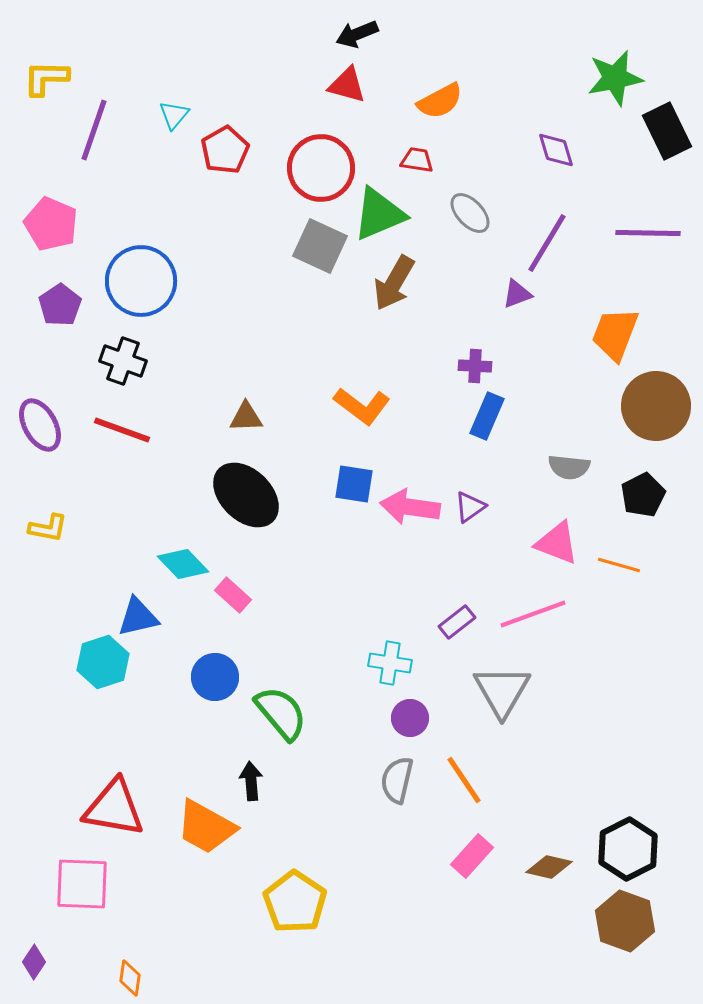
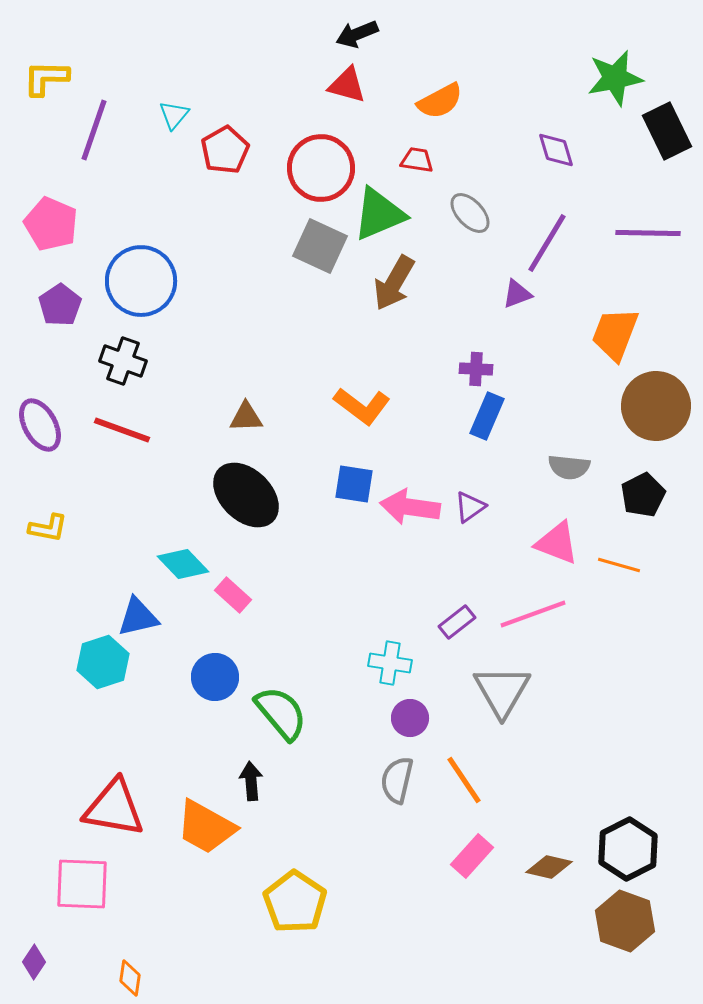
purple cross at (475, 366): moved 1 px right, 3 px down
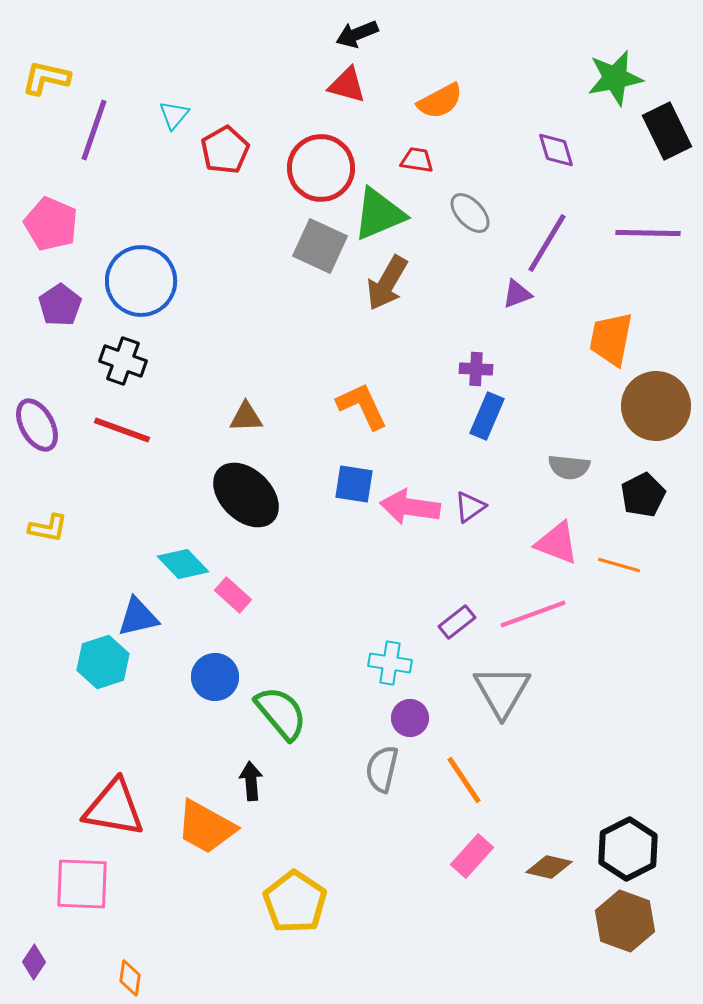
yellow L-shape at (46, 78): rotated 12 degrees clockwise
brown arrow at (394, 283): moved 7 px left
orange trapezoid at (615, 334): moved 4 px left, 5 px down; rotated 10 degrees counterclockwise
orange L-shape at (362, 406): rotated 152 degrees counterclockwise
purple ellipse at (40, 425): moved 3 px left
gray semicircle at (397, 780): moved 15 px left, 11 px up
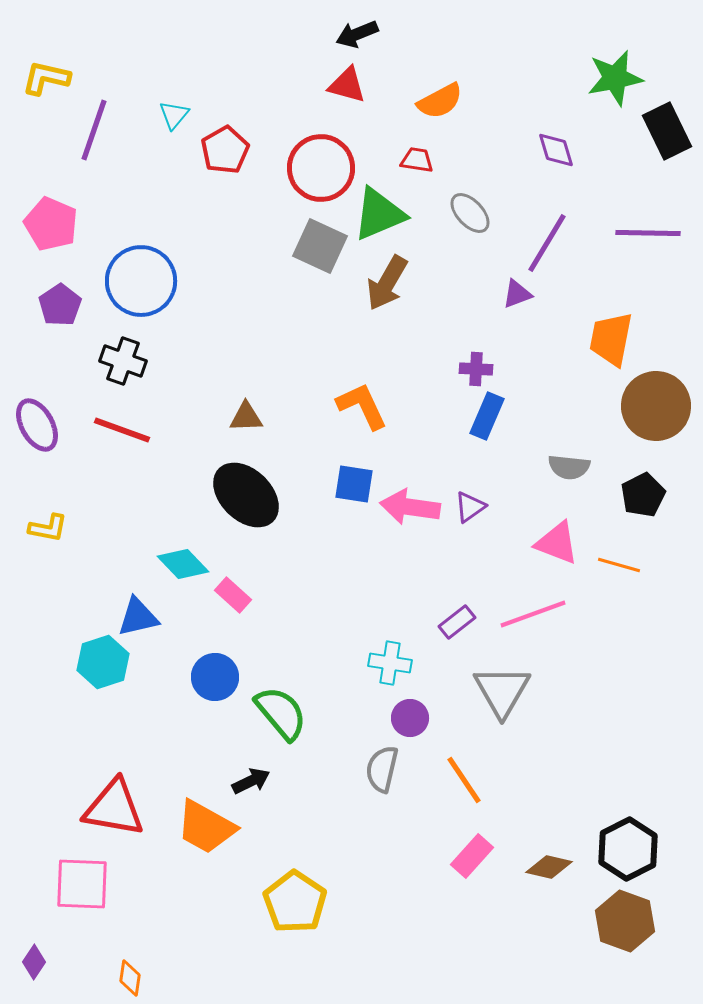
black arrow at (251, 781): rotated 69 degrees clockwise
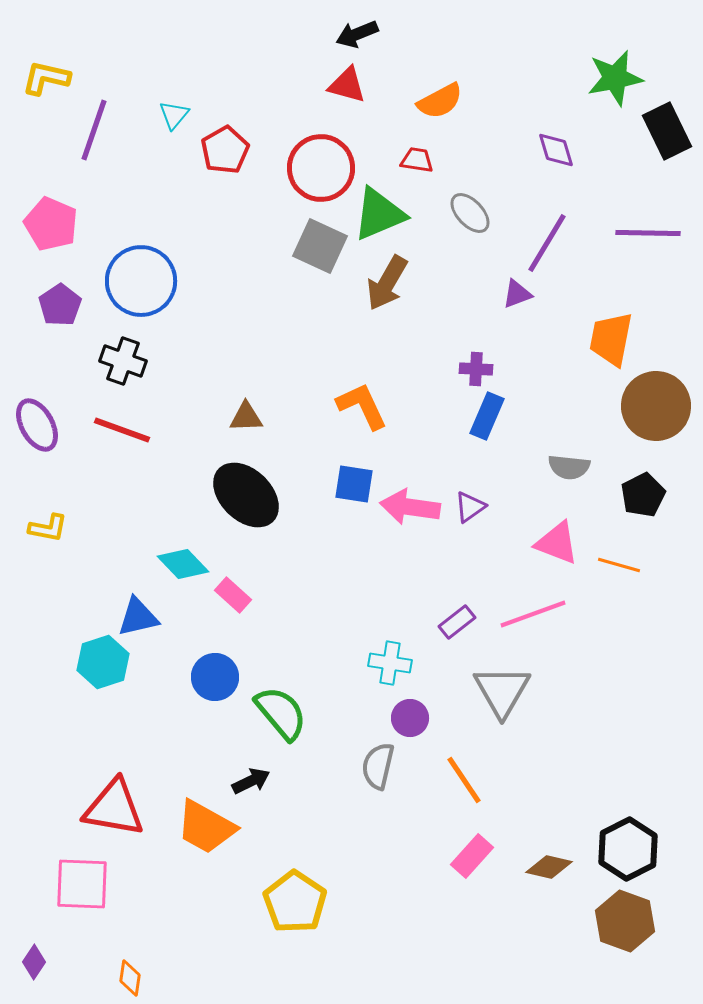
gray semicircle at (382, 769): moved 4 px left, 3 px up
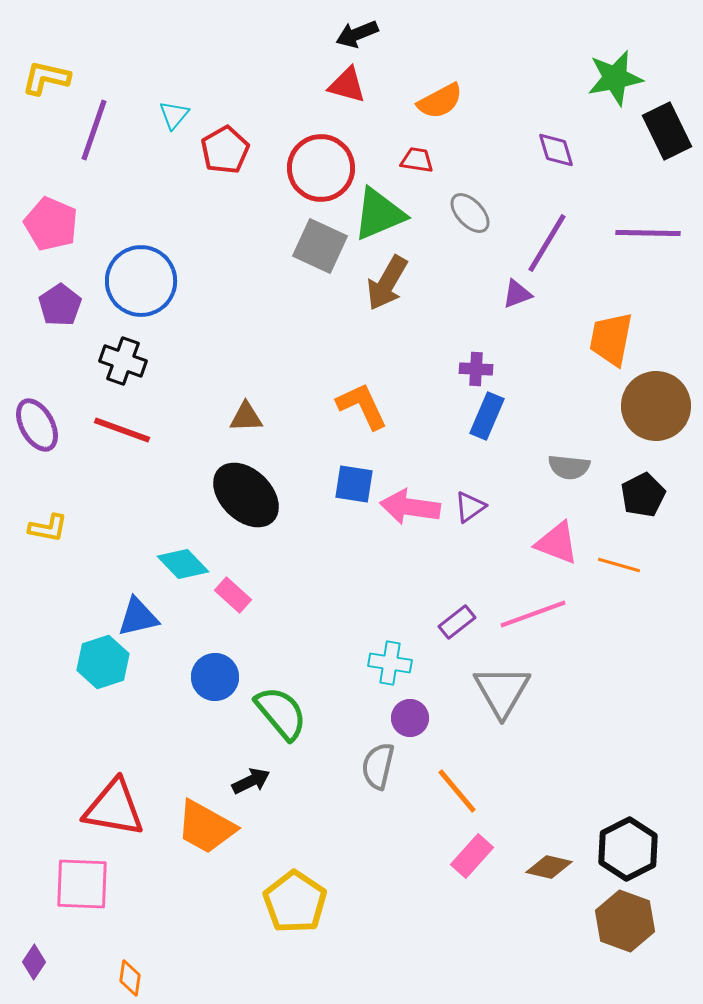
orange line at (464, 780): moved 7 px left, 11 px down; rotated 6 degrees counterclockwise
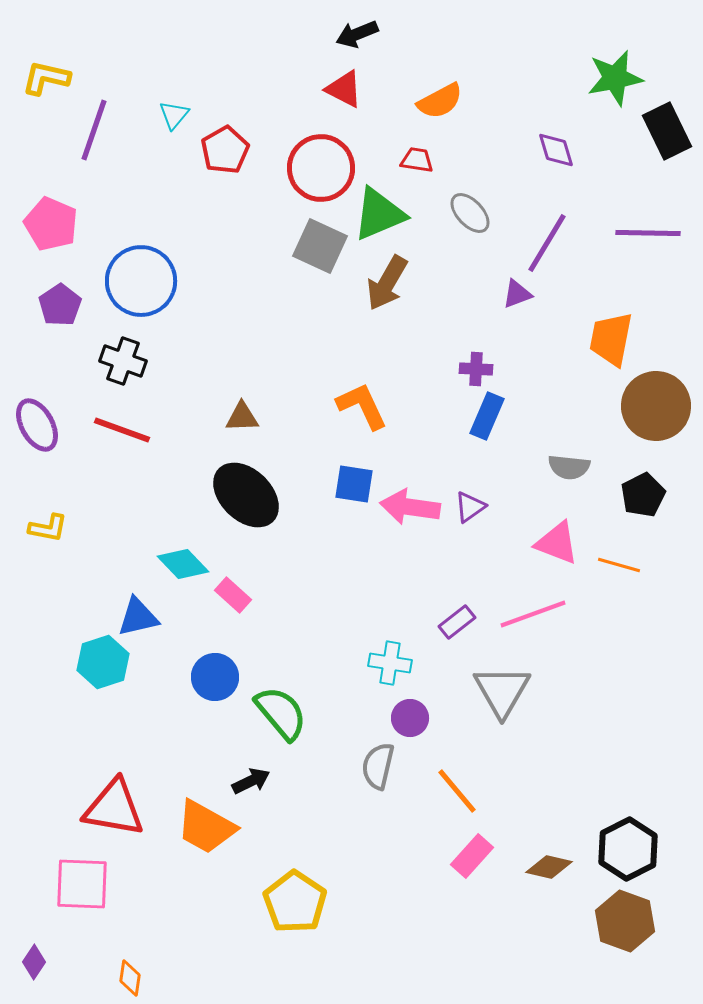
red triangle at (347, 85): moved 3 px left, 4 px down; rotated 12 degrees clockwise
brown triangle at (246, 417): moved 4 px left
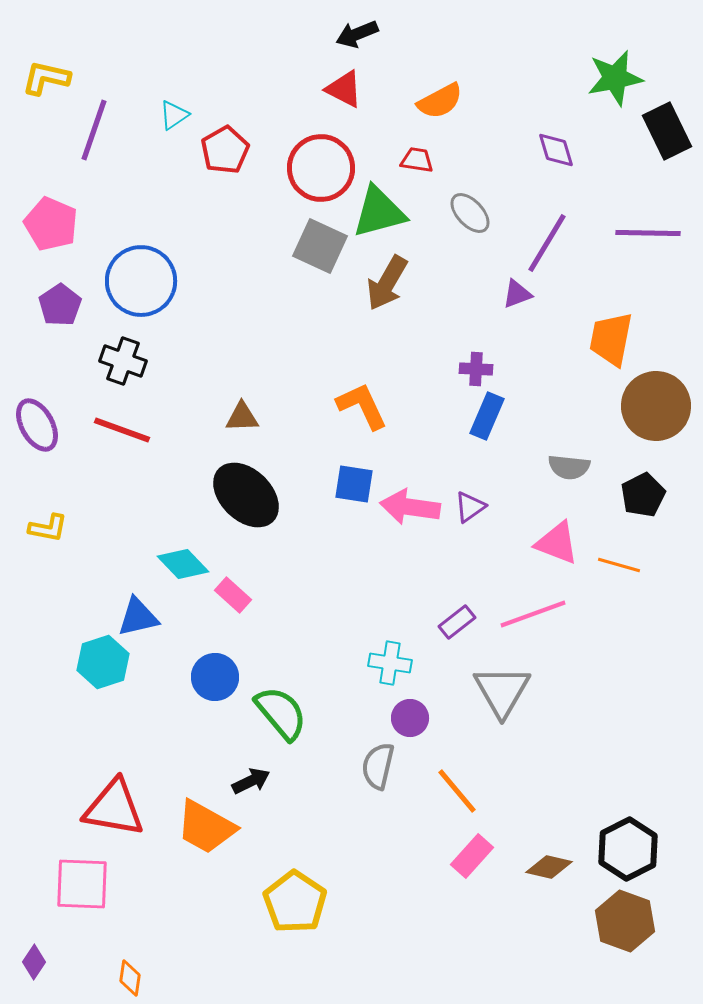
cyan triangle at (174, 115): rotated 16 degrees clockwise
green triangle at (379, 214): moved 2 px up; rotated 8 degrees clockwise
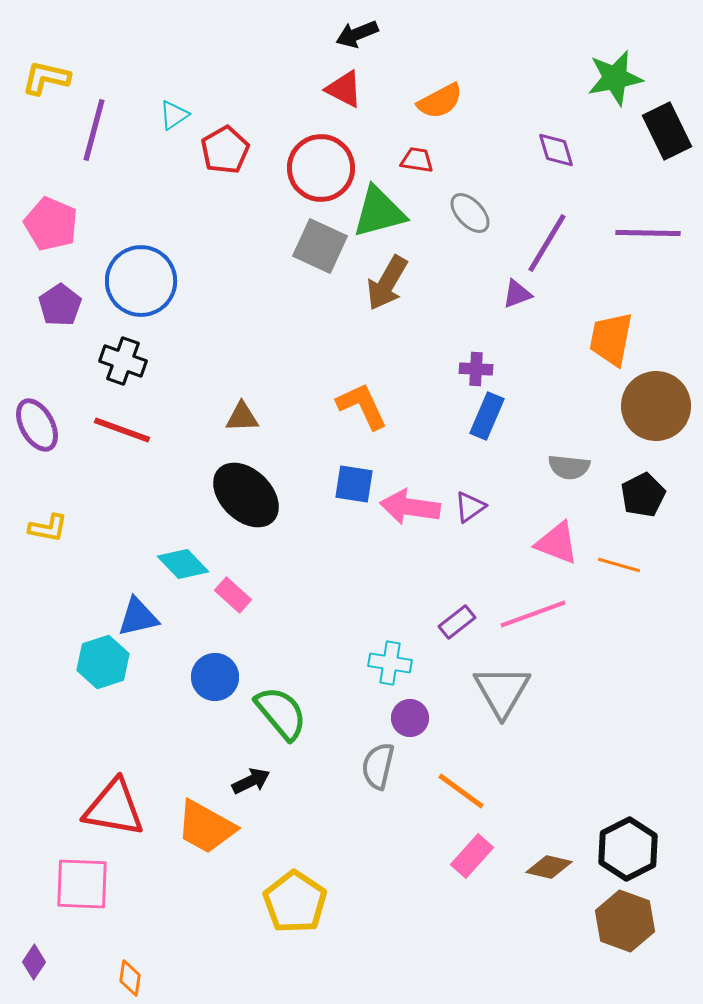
purple line at (94, 130): rotated 4 degrees counterclockwise
orange line at (457, 791): moved 4 px right; rotated 14 degrees counterclockwise
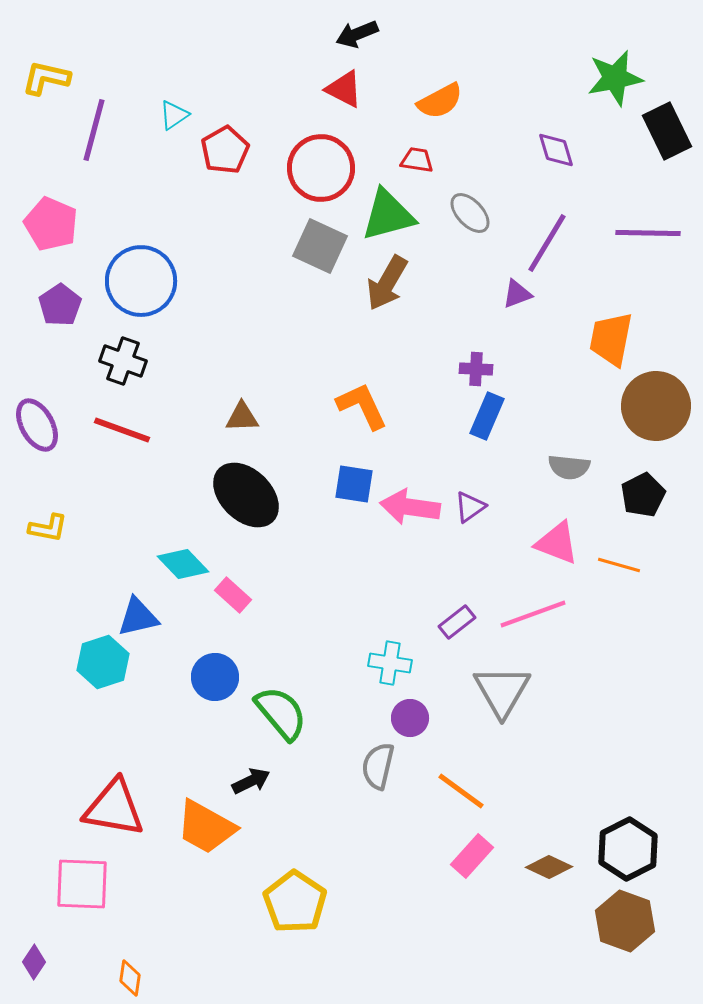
green triangle at (379, 212): moved 9 px right, 3 px down
brown diamond at (549, 867): rotated 12 degrees clockwise
